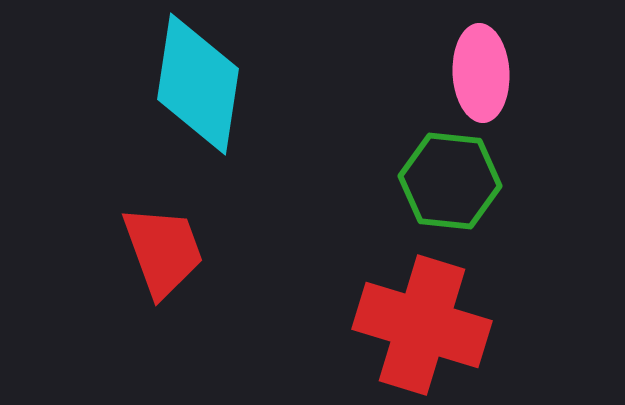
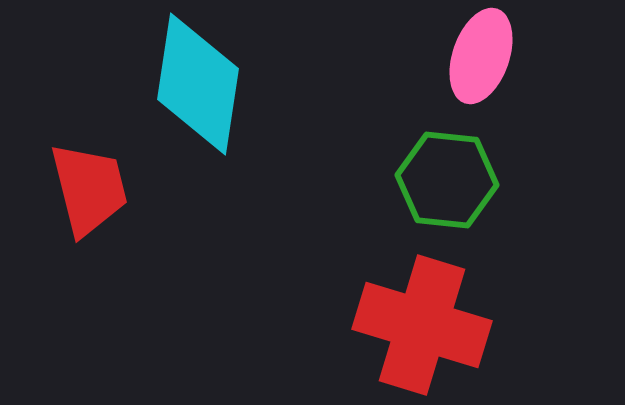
pink ellipse: moved 17 px up; rotated 22 degrees clockwise
green hexagon: moved 3 px left, 1 px up
red trapezoid: moved 74 px left, 62 px up; rotated 6 degrees clockwise
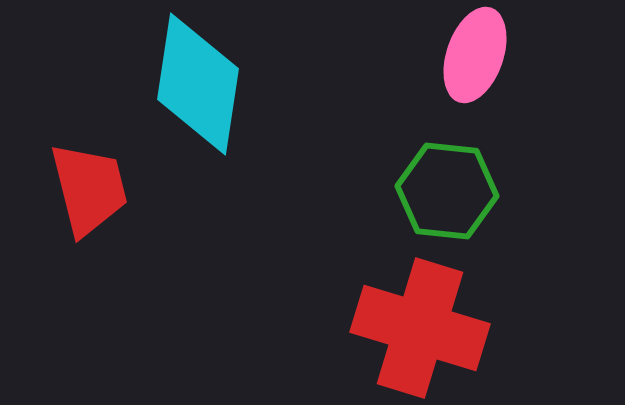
pink ellipse: moved 6 px left, 1 px up
green hexagon: moved 11 px down
red cross: moved 2 px left, 3 px down
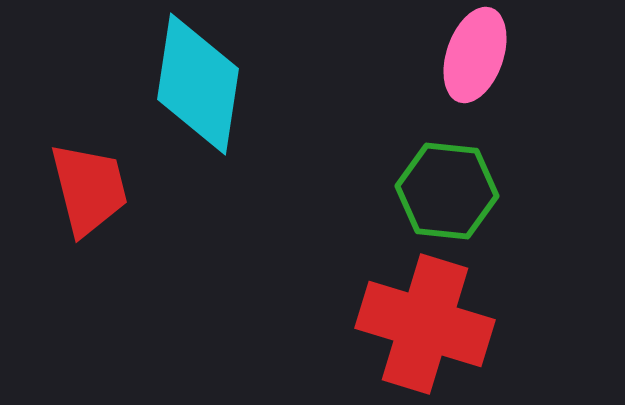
red cross: moved 5 px right, 4 px up
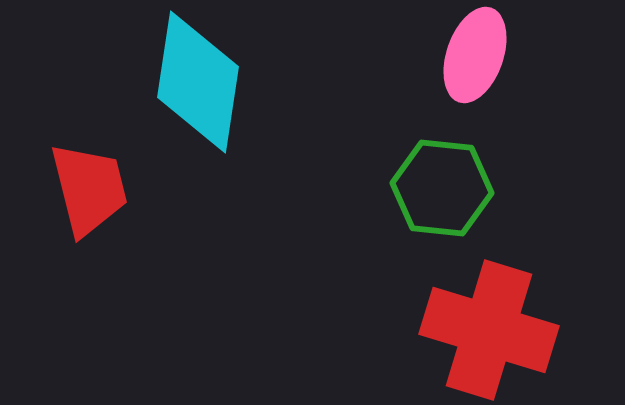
cyan diamond: moved 2 px up
green hexagon: moved 5 px left, 3 px up
red cross: moved 64 px right, 6 px down
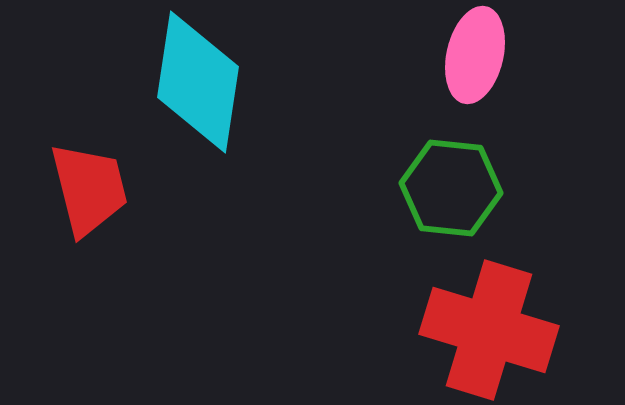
pink ellipse: rotated 6 degrees counterclockwise
green hexagon: moved 9 px right
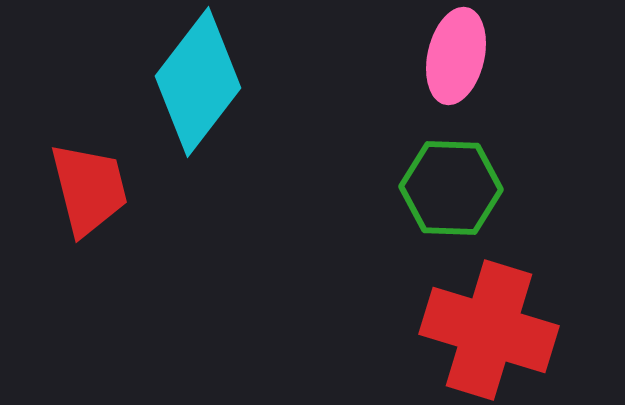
pink ellipse: moved 19 px left, 1 px down
cyan diamond: rotated 29 degrees clockwise
green hexagon: rotated 4 degrees counterclockwise
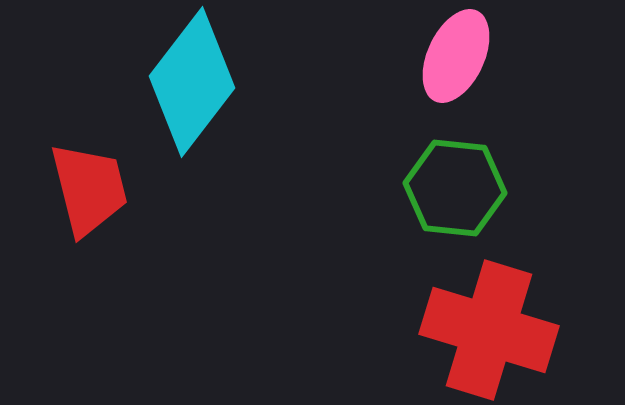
pink ellipse: rotated 12 degrees clockwise
cyan diamond: moved 6 px left
green hexagon: moved 4 px right; rotated 4 degrees clockwise
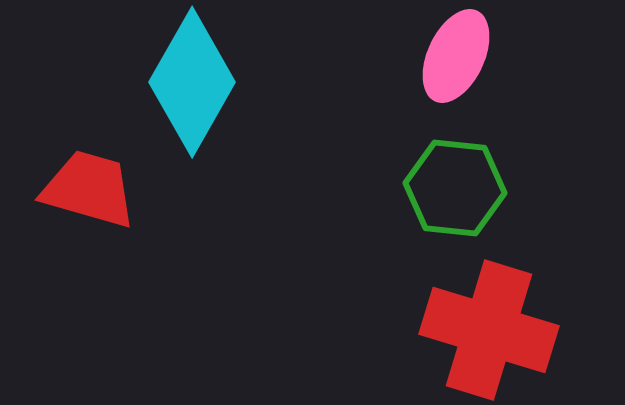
cyan diamond: rotated 8 degrees counterclockwise
red trapezoid: rotated 60 degrees counterclockwise
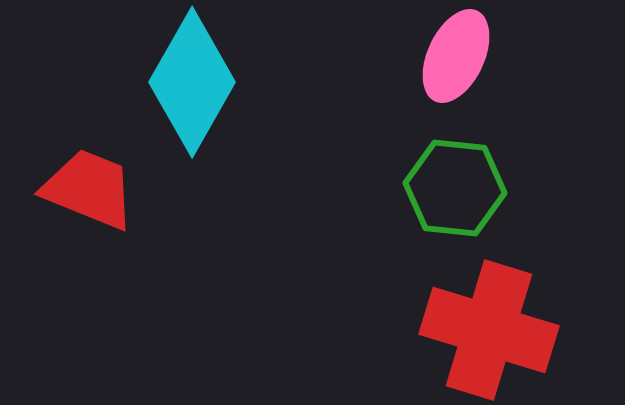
red trapezoid: rotated 6 degrees clockwise
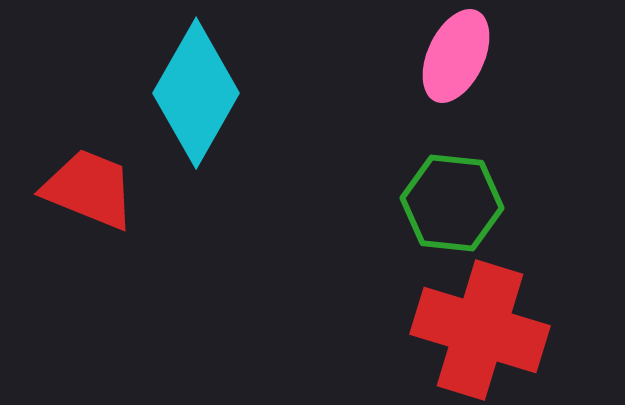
cyan diamond: moved 4 px right, 11 px down
green hexagon: moved 3 px left, 15 px down
red cross: moved 9 px left
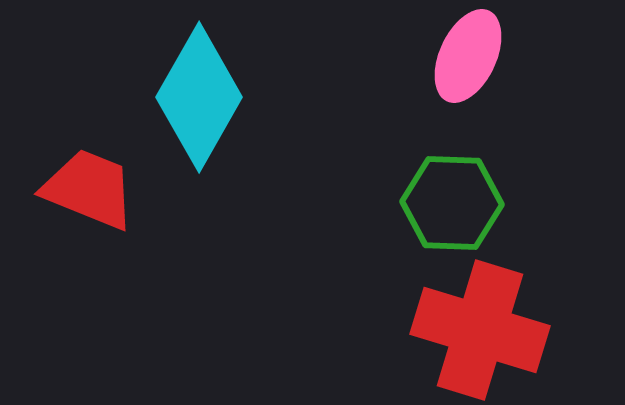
pink ellipse: moved 12 px right
cyan diamond: moved 3 px right, 4 px down
green hexagon: rotated 4 degrees counterclockwise
